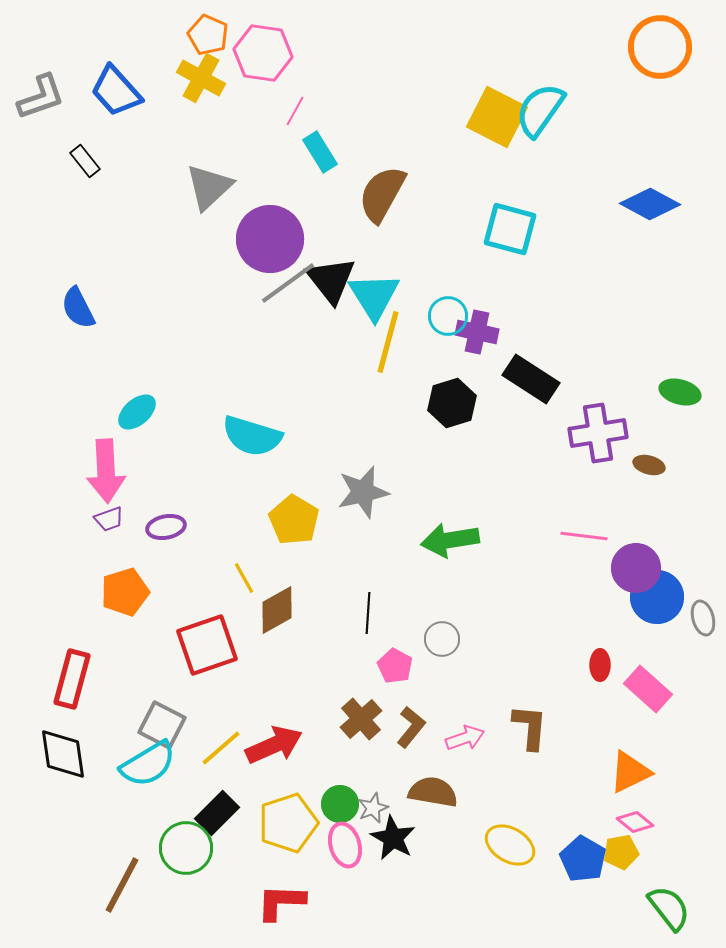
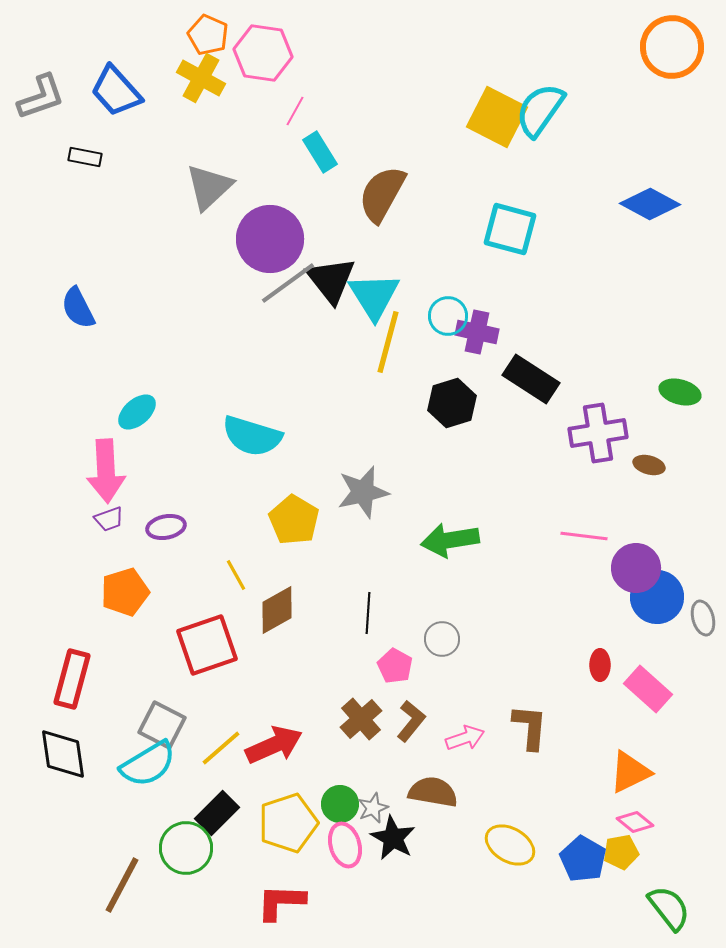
orange circle at (660, 47): moved 12 px right
black rectangle at (85, 161): moved 4 px up; rotated 40 degrees counterclockwise
yellow line at (244, 578): moved 8 px left, 3 px up
brown L-shape at (411, 727): moved 6 px up
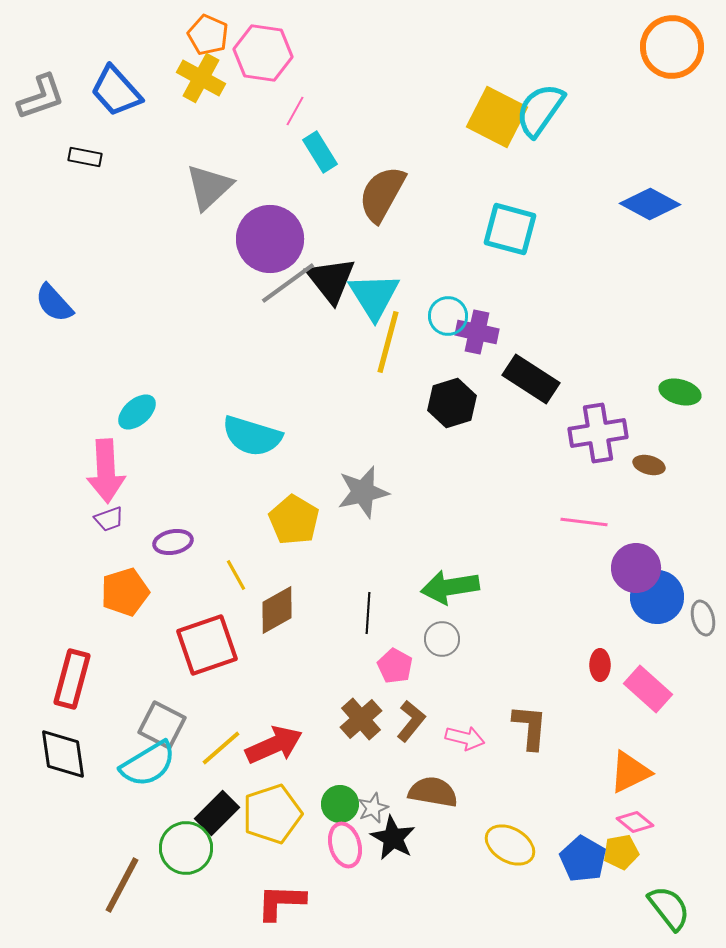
blue semicircle at (78, 308): moved 24 px left, 5 px up; rotated 15 degrees counterclockwise
purple ellipse at (166, 527): moved 7 px right, 15 px down
pink line at (584, 536): moved 14 px up
green arrow at (450, 540): moved 47 px down
pink arrow at (465, 738): rotated 33 degrees clockwise
yellow pentagon at (288, 823): moved 16 px left, 9 px up
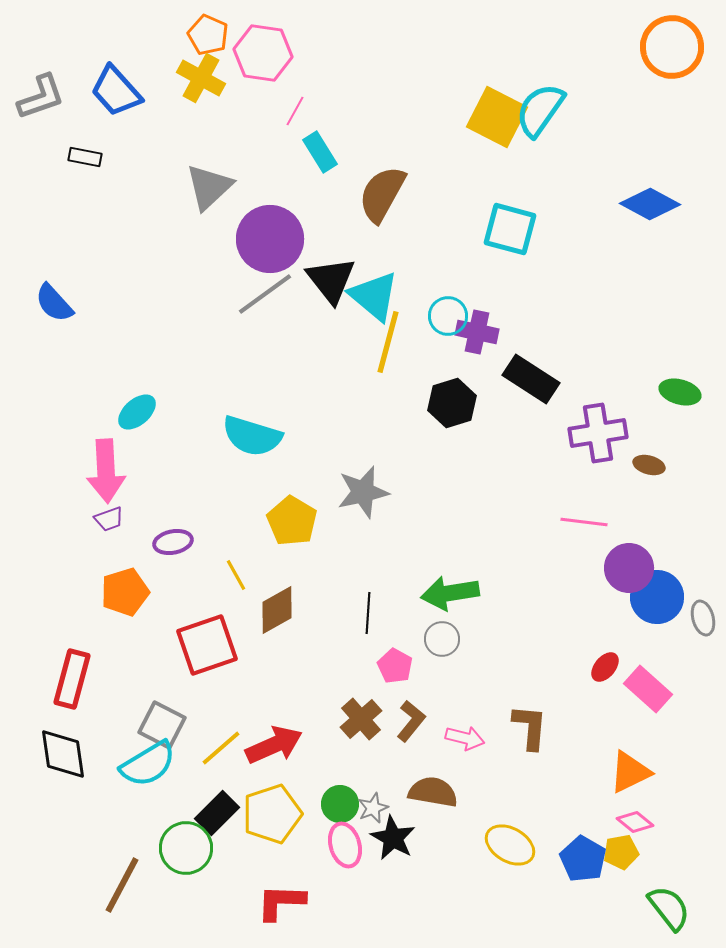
gray line at (288, 283): moved 23 px left, 11 px down
cyan triangle at (374, 296): rotated 18 degrees counterclockwise
yellow pentagon at (294, 520): moved 2 px left, 1 px down
purple circle at (636, 568): moved 7 px left
green arrow at (450, 587): moved 6 px down
red ellipse at (600, 665): moved 5 px right, 2 px down; rotated 40 degrees clockwise
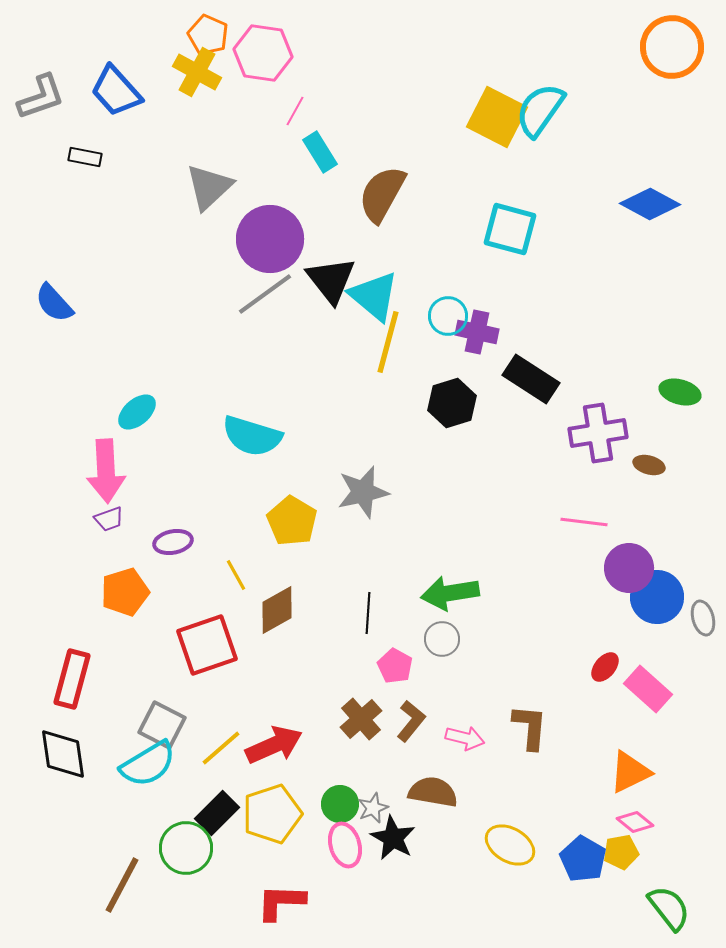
yellow cross at (201, 78): moved 4 px left, 6 px up
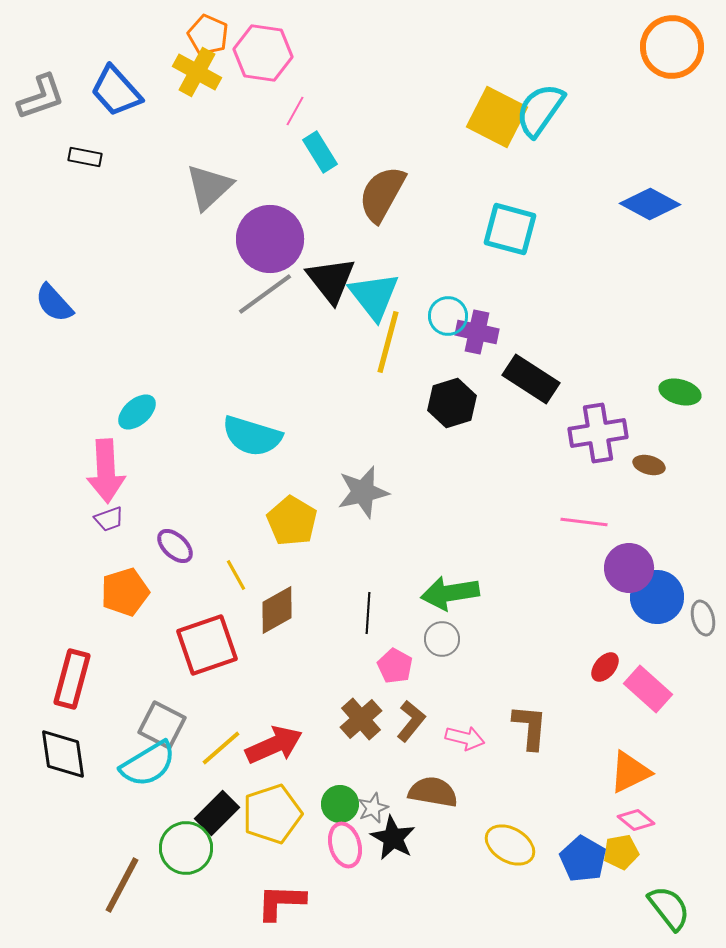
cyan triangle at (374, 296): rotated 12 degrees clockwise
purple ellipse at (173, 542): moved 2 px right, 4 px down; rotated 54 degrees clockwise
pink diamond at (635, 822): moved 1 px right, 2 px up
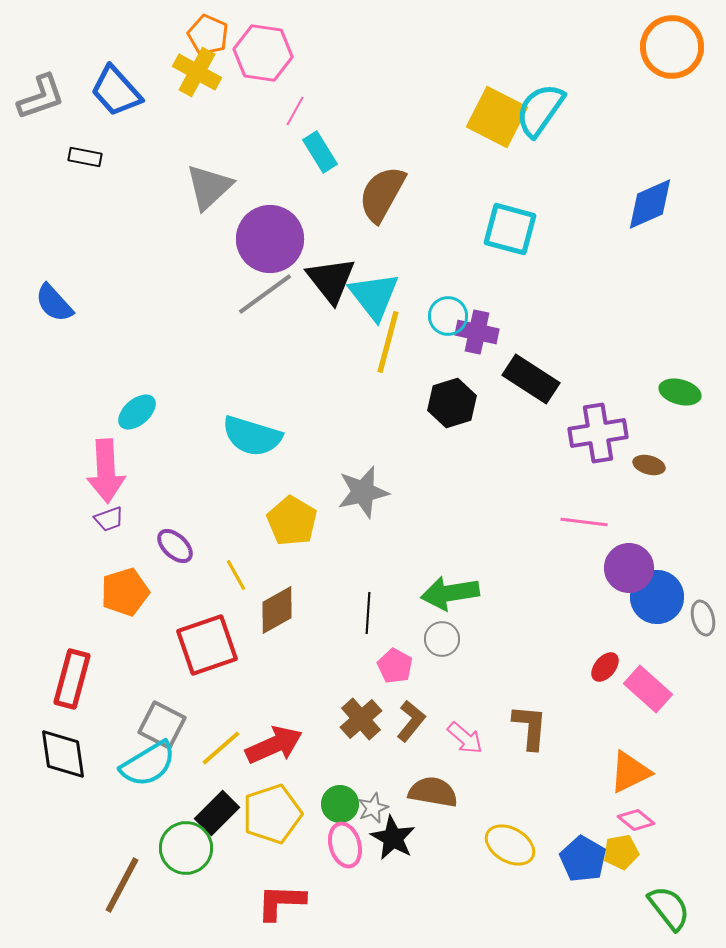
blue diamond at (650, 204): rotated 52 degrees counterclockwise
pink arrow at (465, 738): rotated 27 degrees clockwise
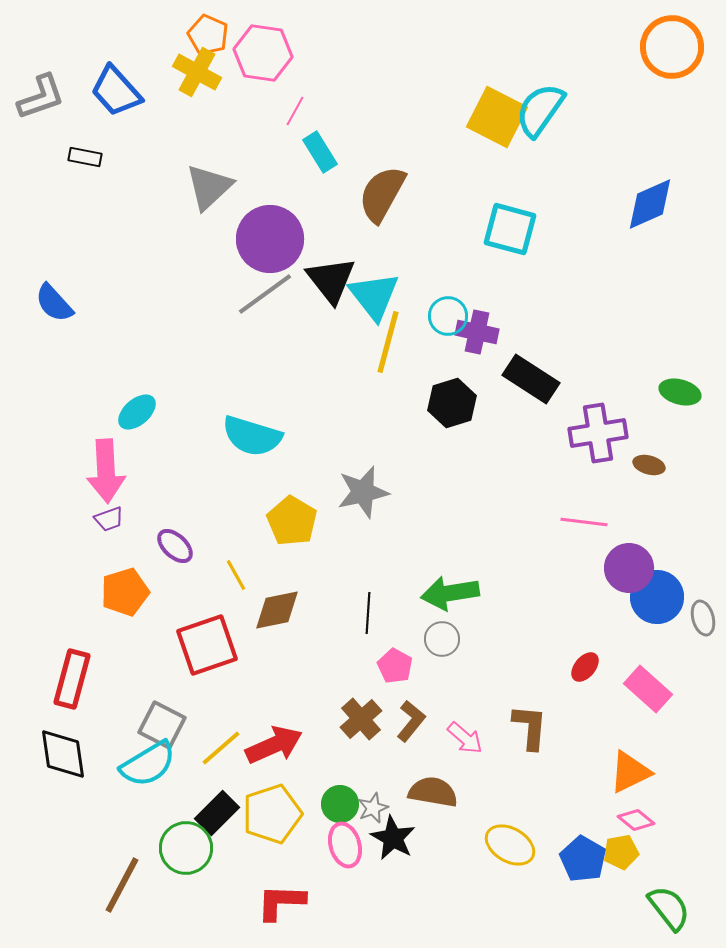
brown diamond at (277, 610): rotated 18 degrees clockwise
red ellipse at (605, 667): moved 20 px left
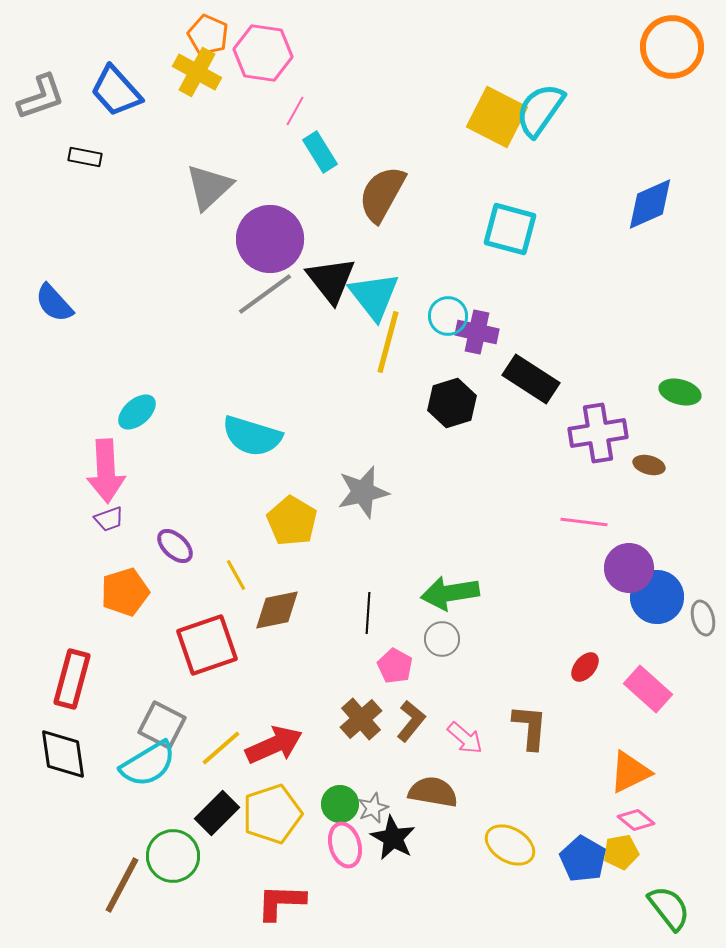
green circle at (186, 848): moved 13 px left, 8 px down
